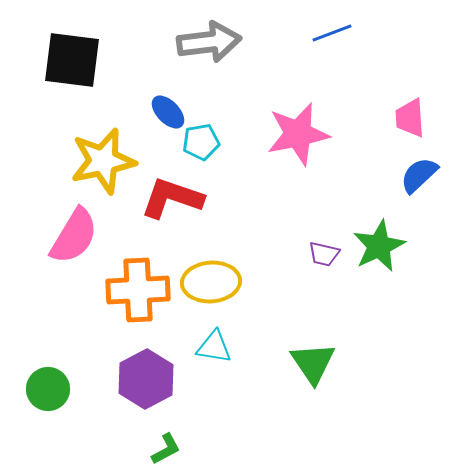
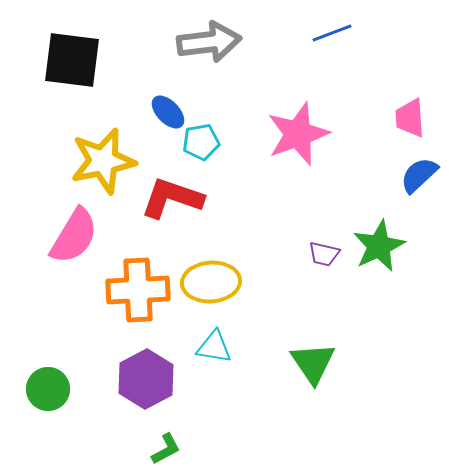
pink star: rotated 8 degrees counterclockwise
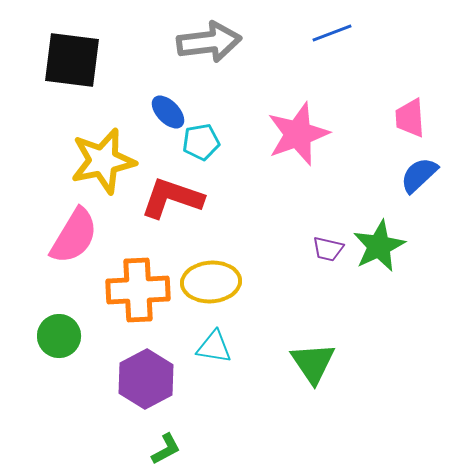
purple trapezoid: moved 4 px right, 5 px up
green circle: moved 11 px right, 53 px up
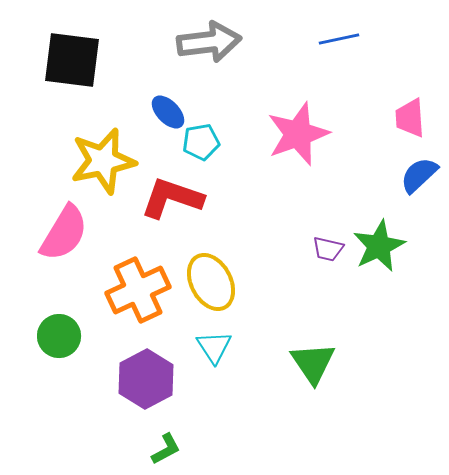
blue line: moved 7 px right, 6 px down; rotated 9 degrees clockwise
pink semicircle: moved 10 px left, 3 px up
yellow ellipse: rotated 66 degrees clockwise
orange cross: rotated 22 degrees counterclockwise
cyan triangle: rotated 48 degrees clockwise
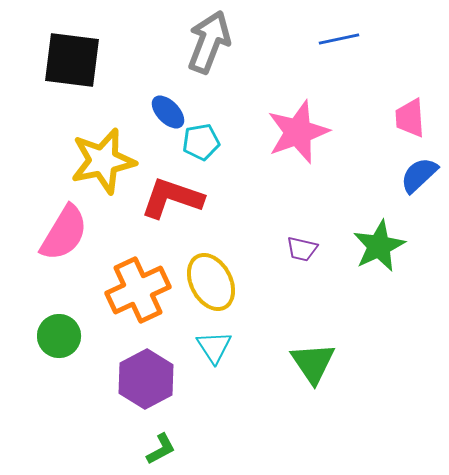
gray arrow: rotated 62 degrees counterclockwise
pink star: moved 2 px up
purple trapezoid: moved 26 px left
green L-shape: moved 5 px left
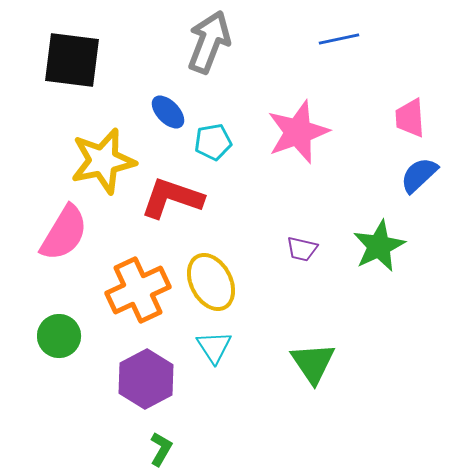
cyan pentagon: moved 12 px right
green L-shape: rotated 32 degrees counterclockwise
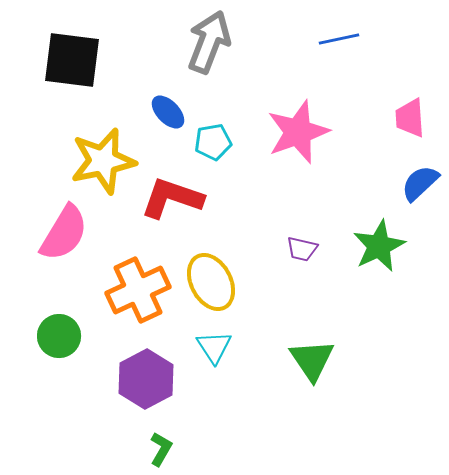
blue semicircle: moved 1 px right, 8 px down
green triangle: moved 1 px left, 3 px up
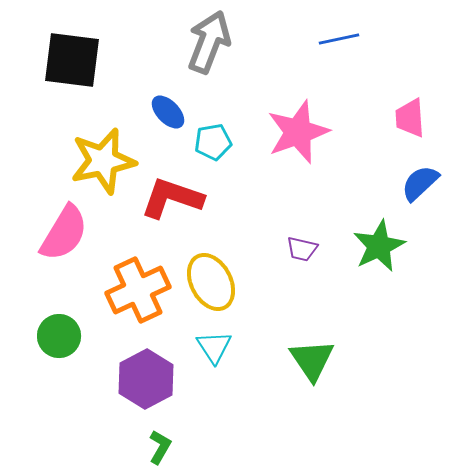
green L-shape: moved 1 px left, 2 px up
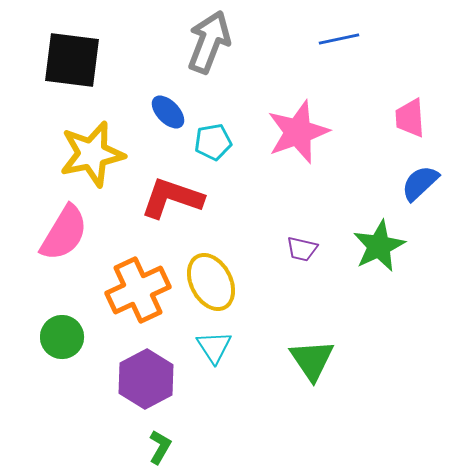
yellow star: moved 11 px left, 7 px up
green circle: moved 3 px right, 1 px down
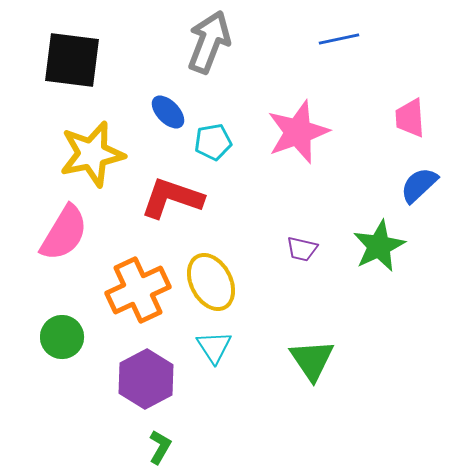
blue semicircle: moved 1 px left, 2 px down
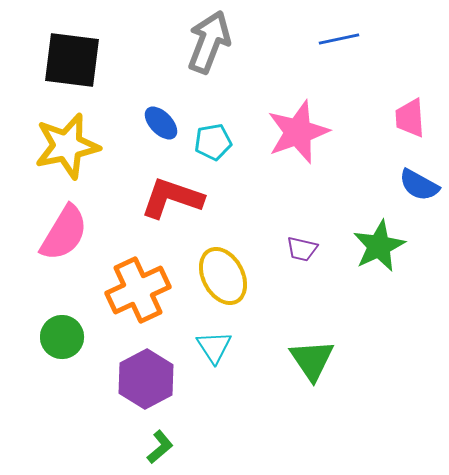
blue ellipse: moved 7 px left, 11 px down
yellow star: moved 25 px left, 8 px up
blue semicircle: rotated 108 degrees counterclockwise
yellow ellipse: moved 12 px right, 6 px up
green L-shape: rotated 20 degrees clockwise
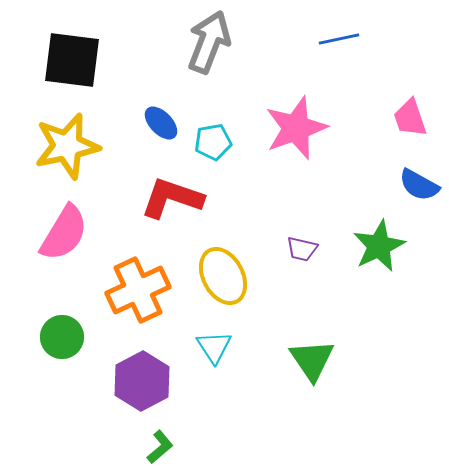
pink trapezoid: rotated 15 degrees counterclockwise
pink star: moved 2 px left, 4 px up
purple hexagon: moved 4 px left, 2 px down
